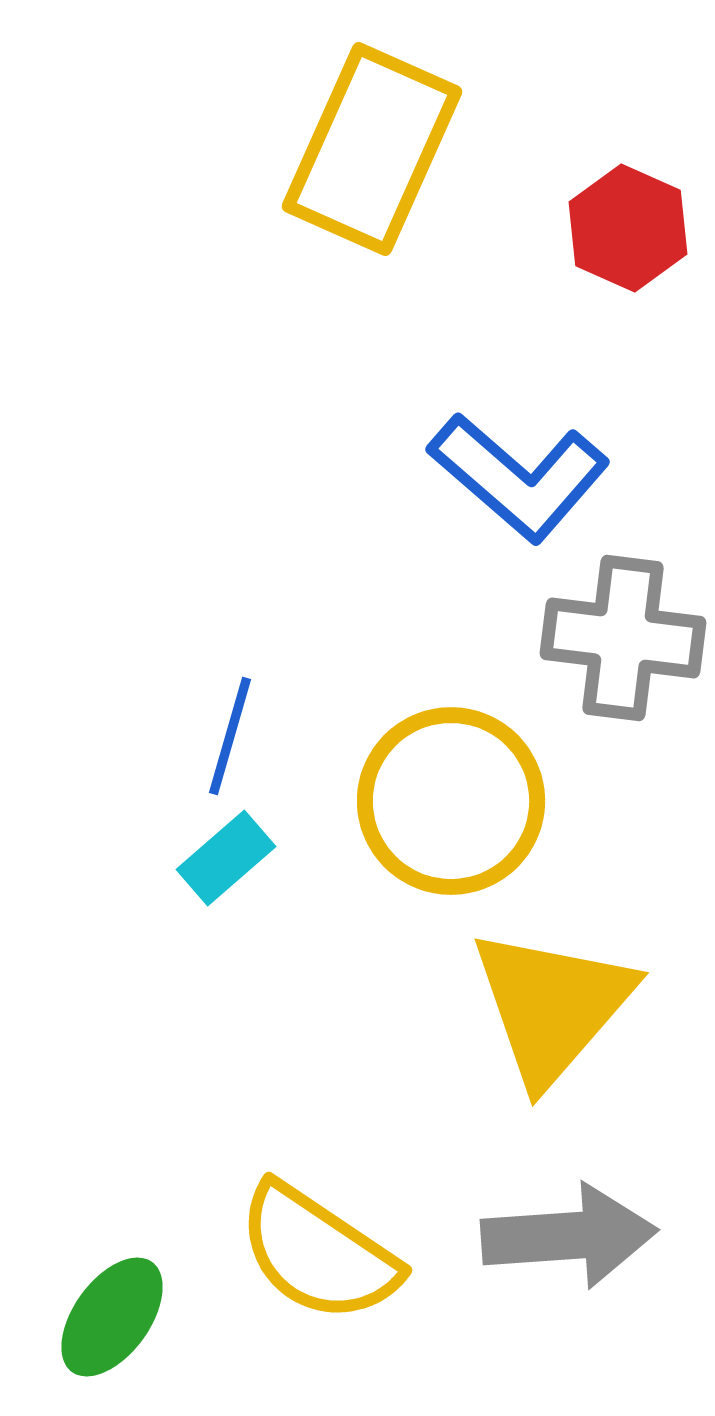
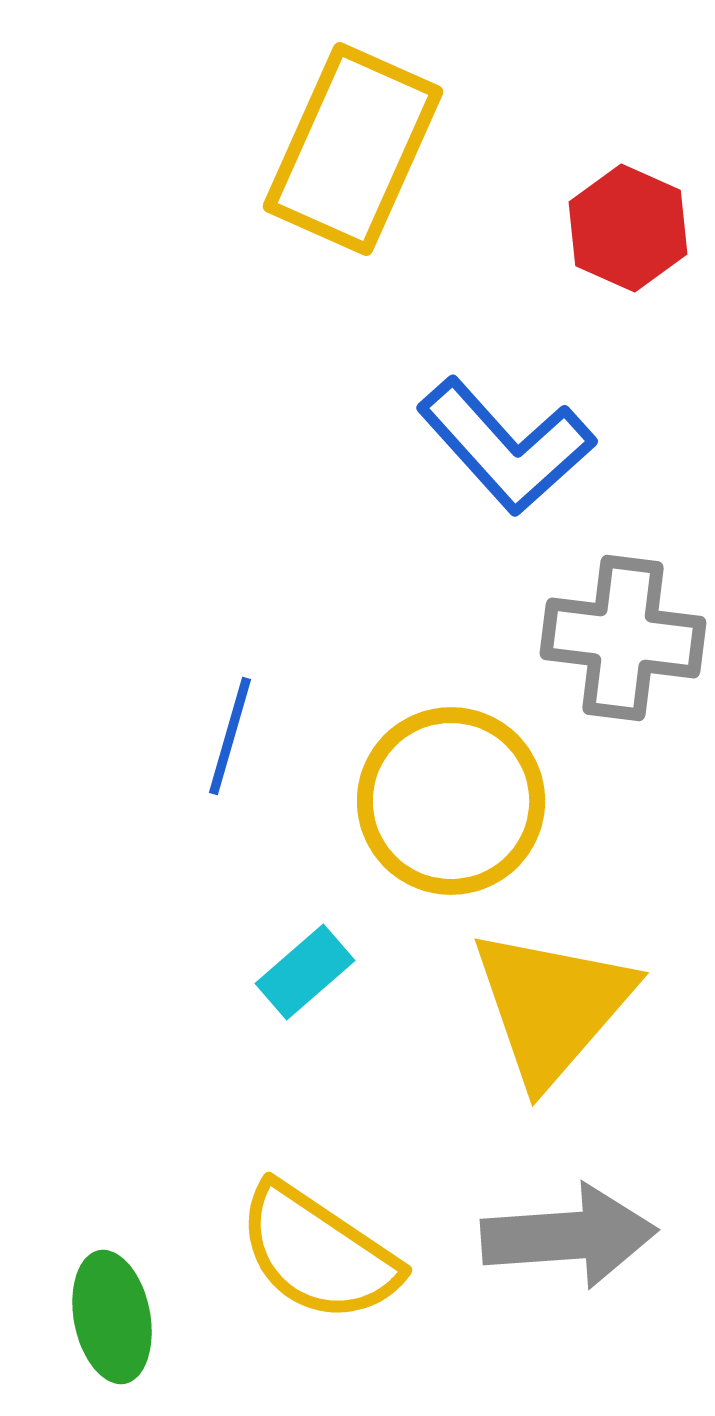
yellow rectangle: moved 19 px left
blue L-shape: moved 13 px left, 31 px up; rotated 7 degrees clockwise
cyan rectangle: moved 79 px right, 114 px down
green ellipse: rotated 47 degrees counterclockwise
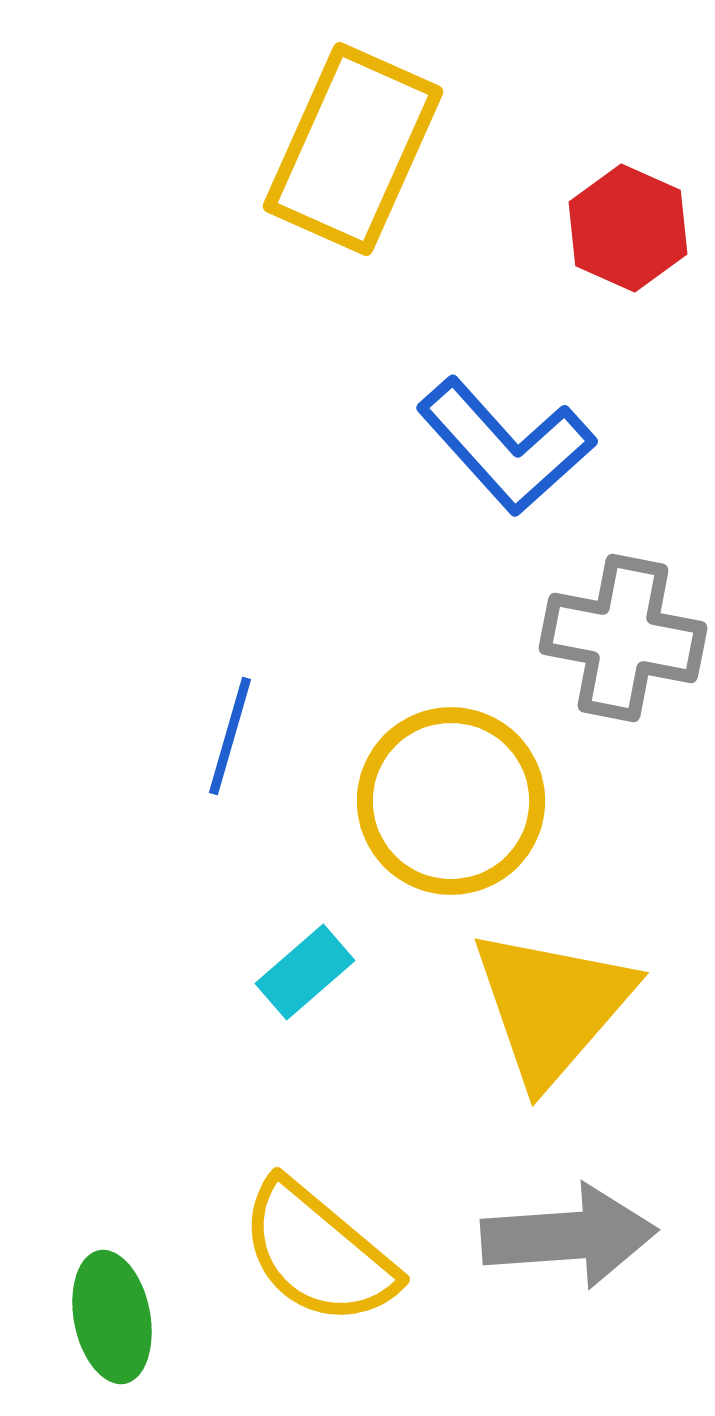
gray cross: rotated 4 degrees clockwise
yellow semicircle: rotated 6 degrees clockwise
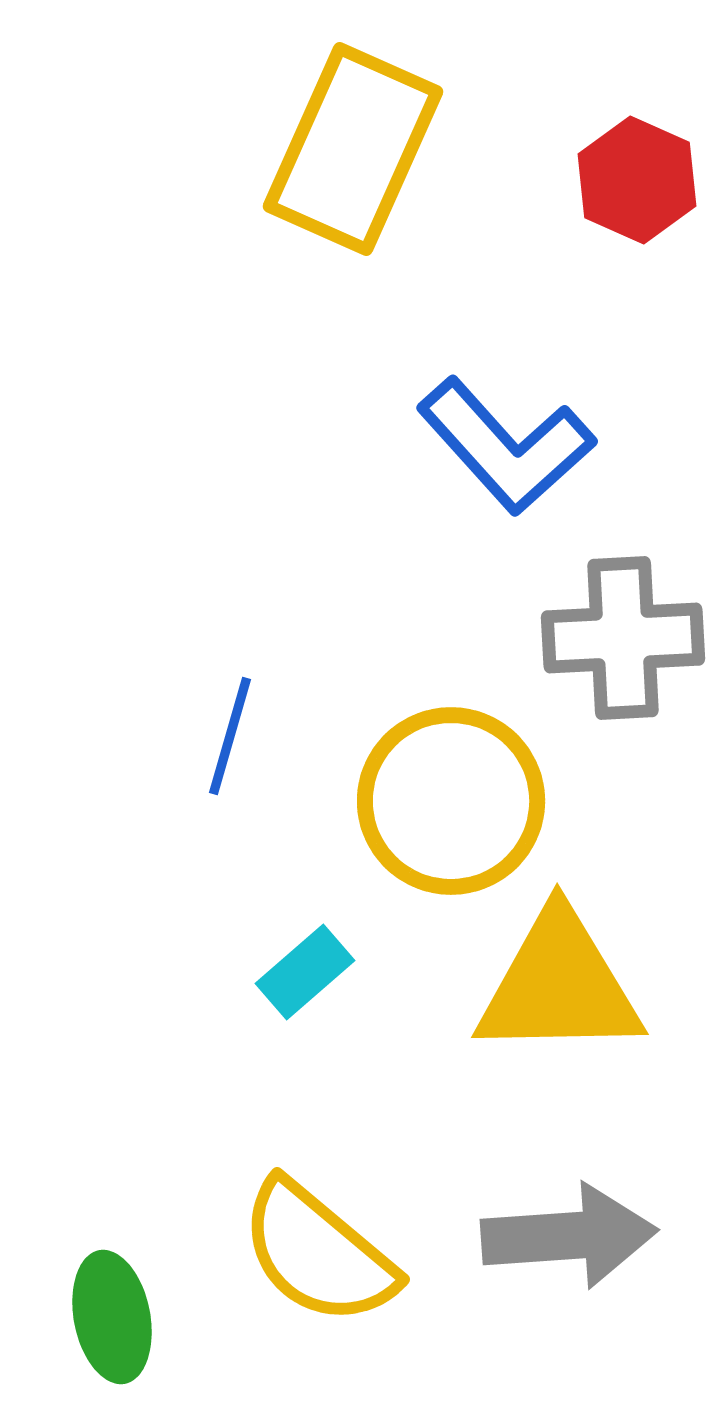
red hexagon: moved 9 px right, 48 px up
gray cross: rotated 14 degrees counterclockwise
yellow triangle: moved 7 px right, 21 px up; rotated 48 degrees clockwise
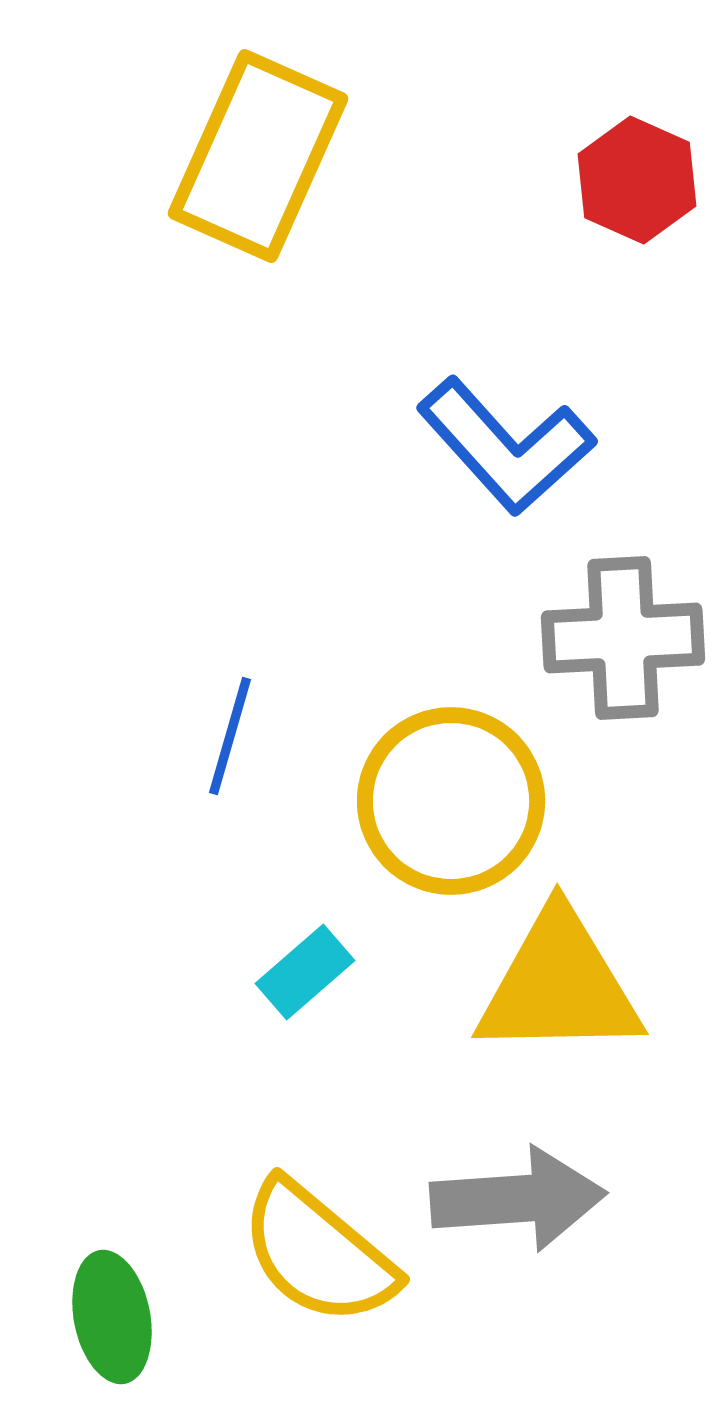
yellow rectangle: moved 95 px left, 7 px down
gray arrow: moved 51 px left, 37 px up
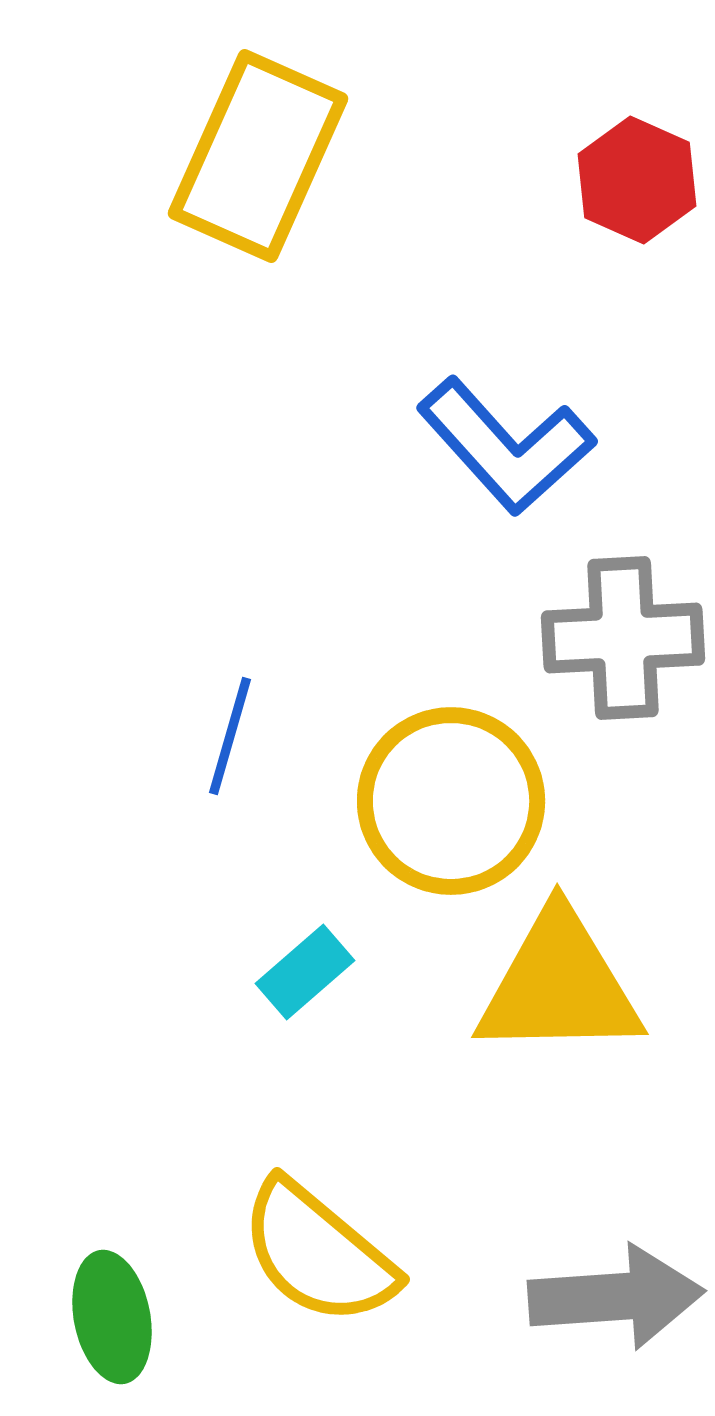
gray arrow: moved 98 px right, 98 px down
